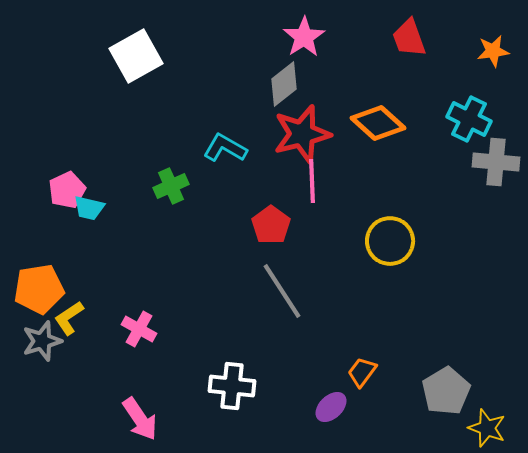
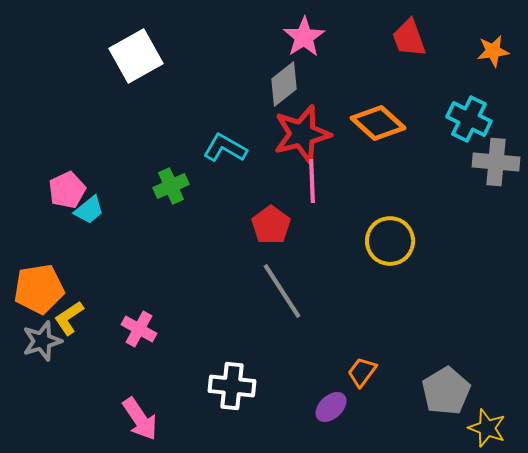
cyan trapezoid: moved 2 px down; rotated 52 degrees counterclockwise
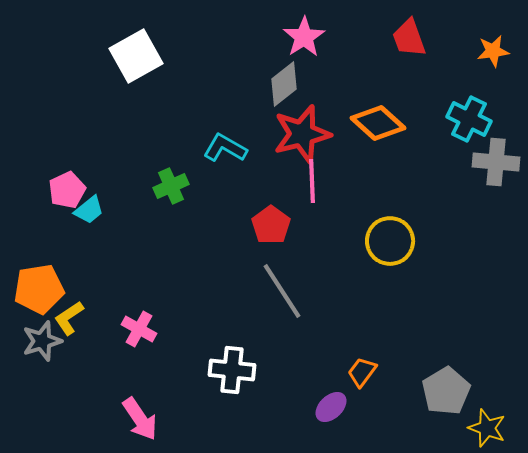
white cross: moved 16 px up
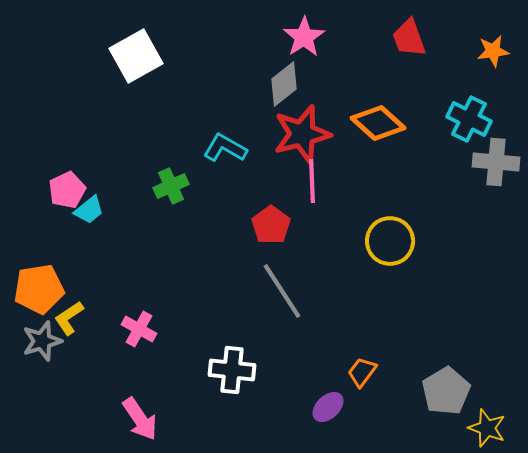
purple ellipse: moved 3 px left
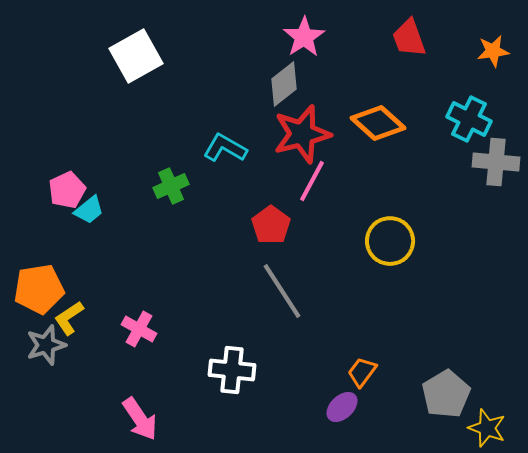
pink line: rotated 30 degrees clockwise
gray star: moved 4 px right, 4 px down
gray pentagon: moved 3 px down
purple ellipse: moved 14 px right
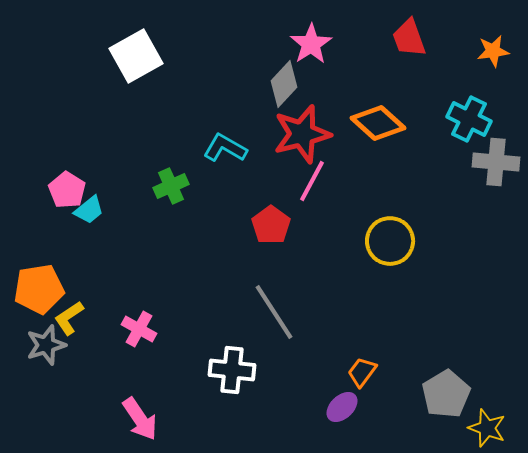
pink star: moved 7 px right, 7 px down
gray diamond: rotated 9 degrees counterclockwise
pink pentagon: rotated 15 degrees counterclockwise
gray line: moved 8 px left, 21 px down
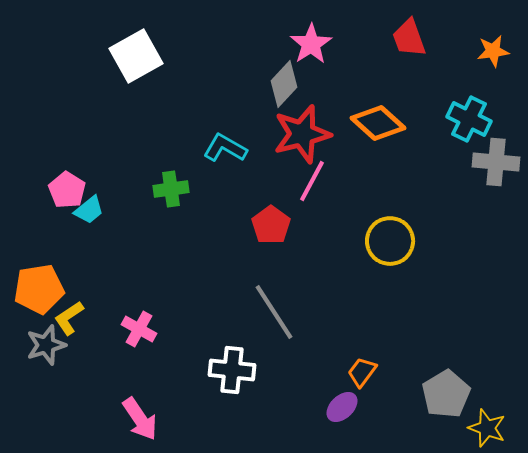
green cross: moved 3 px down; rotated 16 degrees clockwise
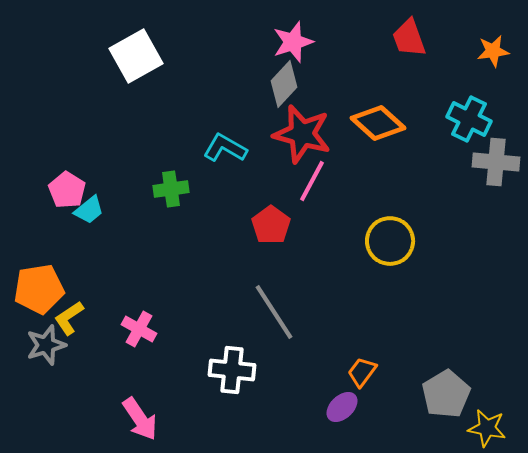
pink star: moved 18 px left, 2 px up; rotated 15 degrees clockwise
red star: rotated 30 degrees clockwise
yellow star: rotated 9 degrees counterclockwise
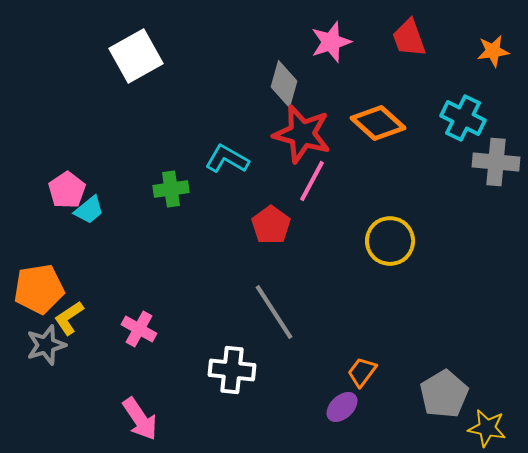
pink star: moved 38 px right
gray diamond: rotated 27 degrees counterclockwise
cyan cross: moved 6 px left, 1 px up
cyan L-shape: moved 2 px right, 11 px down
pink pentagon: rotated 6 degrees clockwise
gray pentagon: moved 2 px left
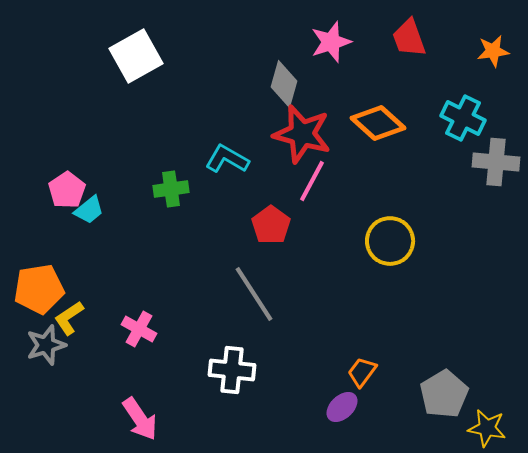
gray line: moved 20 px left, 18 px up
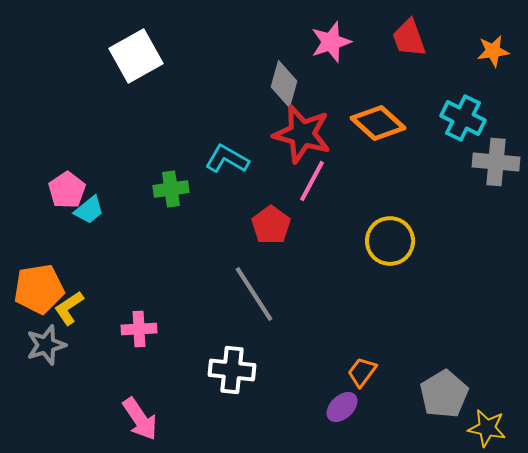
yellow L-shape: moved 10 px up
pink cross: rotated 32 degrees counterclockwise
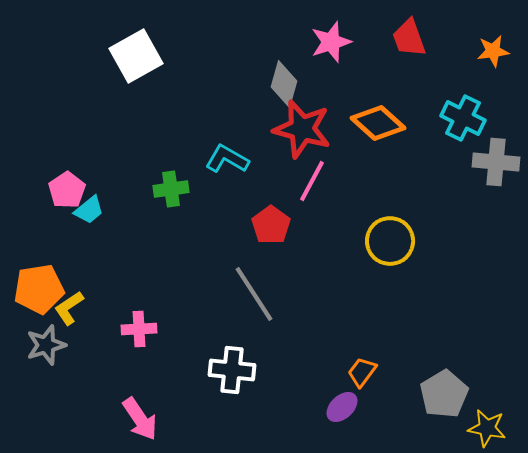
red star: moved 5 px up
